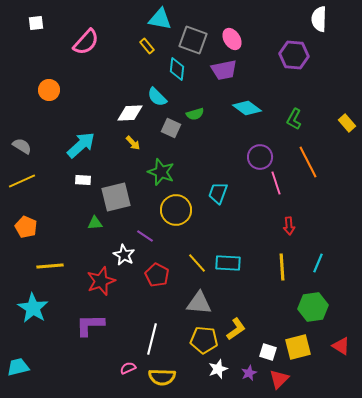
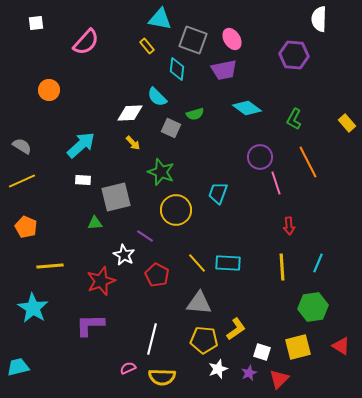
white square at (268, 352): moved 6 px left
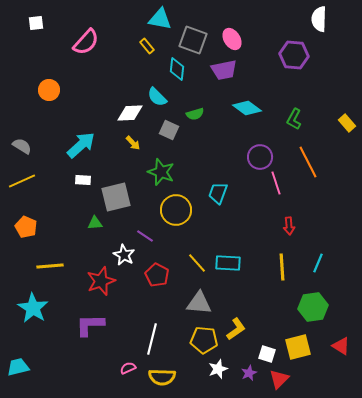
gray square at (171, 128): moved 2 px left, 2 px down
white square at (262, 352): moved 5 px right, 2 px down
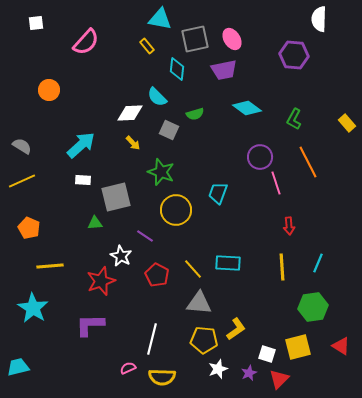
gray square at (193, 40): moved 2 px right, 1 px up; rotated 32 degrees counterclockwise
orange pentagon at (26, 227): moved 3 px right, 1 px down
white star at (124, 255): moved 3 px left, 1 px down
yellow line at (197, 263): moved 4 px left, 6 px down
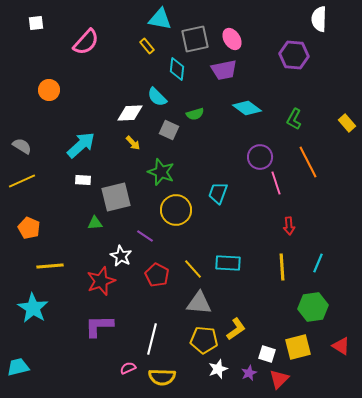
purple L-shape at (90, 325): moved 9 px right, 1 px down
